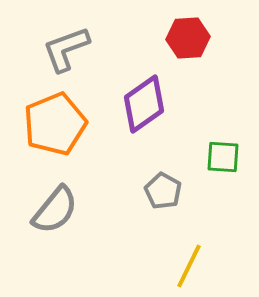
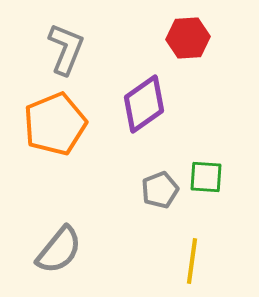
gray L-shape: rotated 132 degrees clockwise
green square: moved 17 px left, 20 px down
gray pentagon: moved 3 px left, 1 px up; rotated 21 degrees clockwise
gray semicircle: moved 4 px right, 40 px down
yellow line: moved 3 px right, 5 px up; rotated 18 degrees counterclockwise
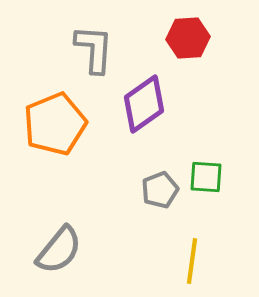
gray L-shape: moved 28 px right; rotated 18 degrees counterclockwise
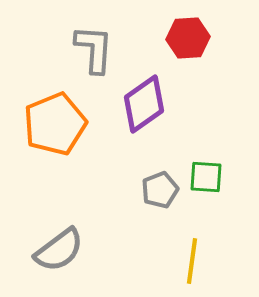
gray semicircle: rotated 14 degrees clockwise
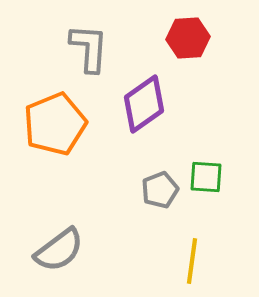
gray L-shape: moved 5 px left, 1 px up
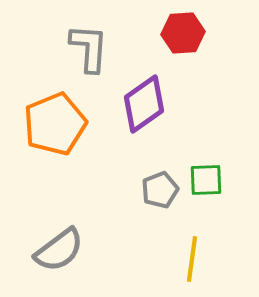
red hexagon: moved 5 px left, 5 px up
green square: moved 3 px down; rotated 6 degrees counterclockwise
yellow line: moved 2 px up
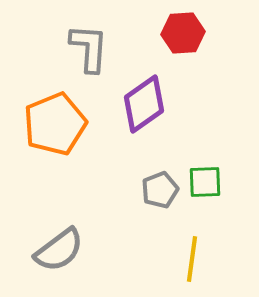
green square: moved 1 px left, 2 px down
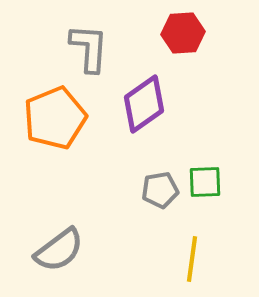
orange pentagon: moved 6 px up
gray pentagon: rotated 12 degrees clockwise
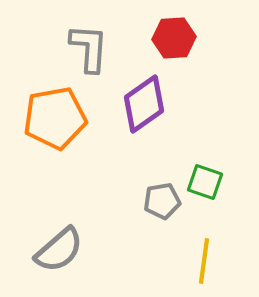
red hexagon: moved 9 px left, 5 px down
orange pentagon: rotated 12 degrees clockwise
green square: rotated 21 degrees clockwise
gray pentagon: moved 2 px right, 11 px down
gray semicircle: rotated 4 degrees counterclockwise
yellow line: moved 12 px right, 2 px down
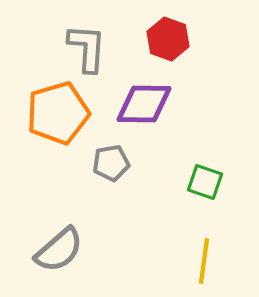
red hexagon: moved 6 px left, 1 px down; rotated 24 degrees clockwise
gray L-shape: moved 2 px left
purple diamond: rotated 36 degrees clockwise
orange pentagon: moved 3 px right, 5 px up; rotated 6 degrees counterclockwise
gray pentagon: moved 51 px left, 38 px up
